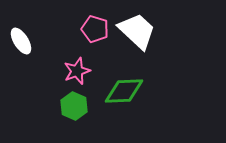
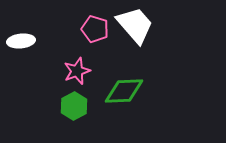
white trapezoid: moved 2 px left, 6 px up; rotated 6 degrees clockwise
white ellipse: rotated 64 degrees counterclockwise
green hexagon: rotated 8 degrees clockwise
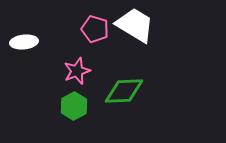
white trapezoid: rotated 18 degrees counterclockwise
white ellipse: moved 3 px right, 1 px down
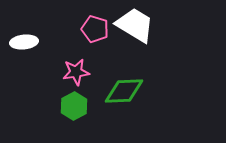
pink star: moved 1 px left, 1 px down; rotated 12 degrees clockwise
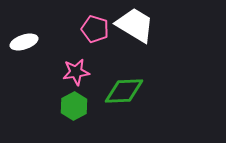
white ellipse: rotated 12 degrees counterclockwise
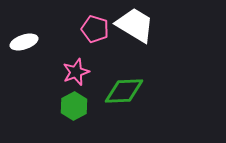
pink star: rotated 12 degrees counterclockwise
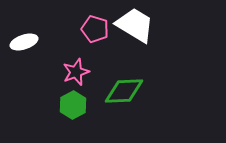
green hexagon: moved 1 px left, 1 px up
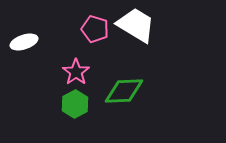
white trapezoid: moved 1 px right
pink star: rotated 16 degrees counterclockwise
green hexagon: moved 2 px right, 1 px up
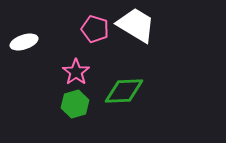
green hexagon: rotated 12 degrees clockwise
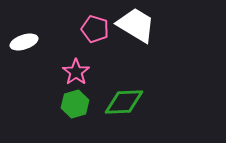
green diamond: moved 11 px down
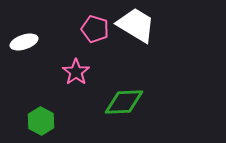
green hexagon: moved 34 px left, 17 px down; rotated 16 degrees counterclockwise
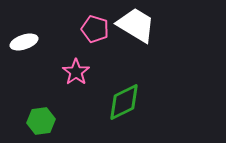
green diamond: rotated 24 degrees counterclockwise
green hexagon: rotated 24 degrees clockwise
